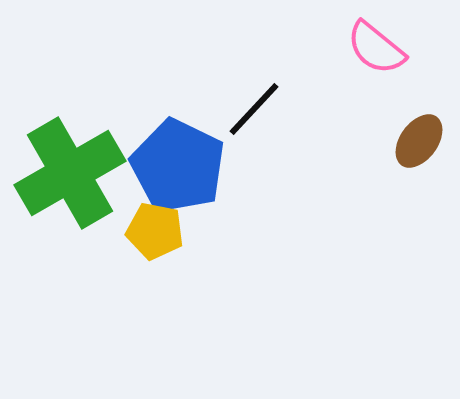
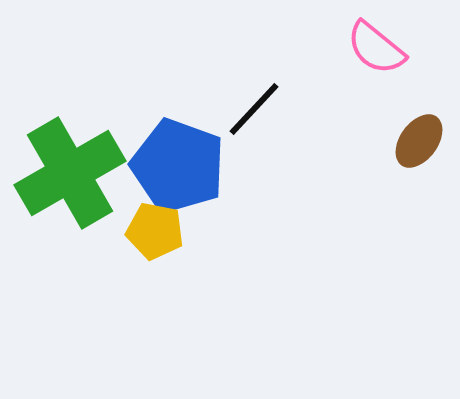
blue pentagon: rotated 6 degrees counterclockwise
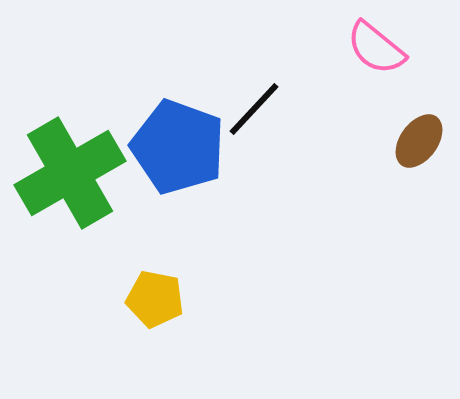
blue pentagon: moved 19 px up
yellow pentagon: moved 68 px down
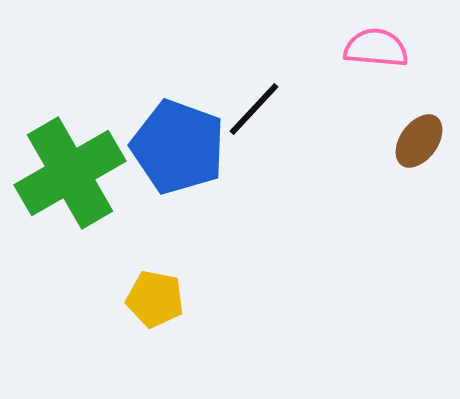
pink semicircle: rotated 146 degrees clockwise
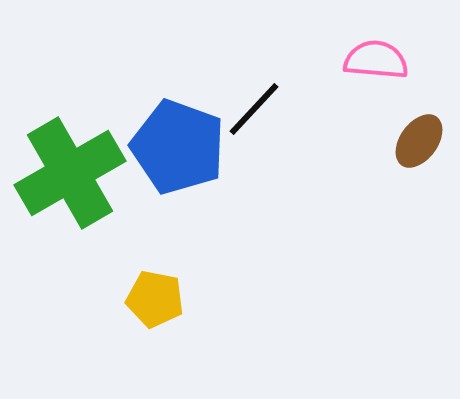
pink semicircle: moved 12 px down
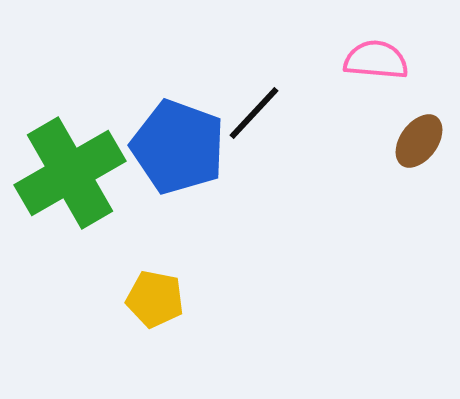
black line: moved 4 px down
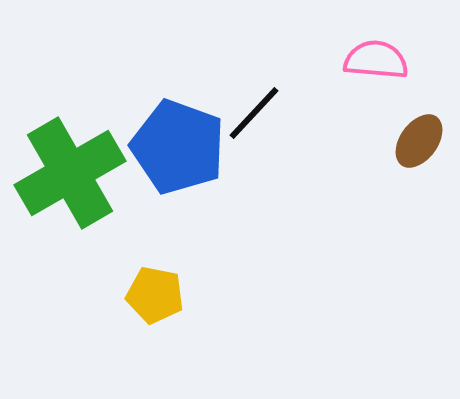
yellow pentagon: moved 4 px up
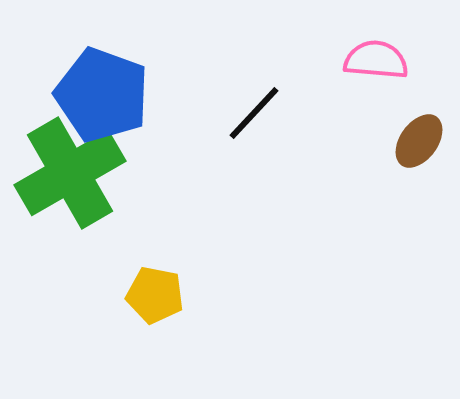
blue pentagon: moved 76 px left, 52 px up
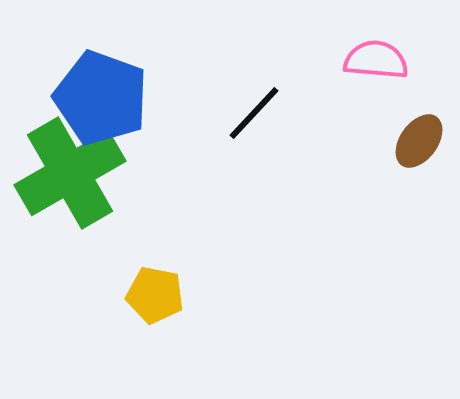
blue pentagon: moved 1 px left, 3 px down
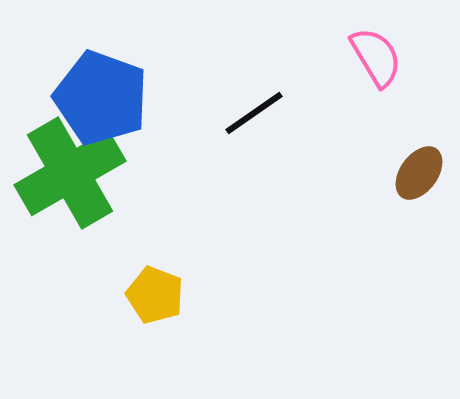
pink semicircle: moved 3 px up; rotated 54 degrees clockwise
black line: rotated 12 degrees clockwise
brown ellipse: moved 32 px down
yellow pentagon: rotated 10 degrees clockwise
